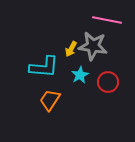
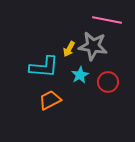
yellow arrow: moved 2 px left
orange trapezoid: rotated 30 degrees clockwise
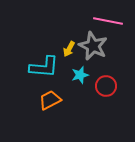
pink line: moved 1 px right, 1 px down
gray star: rotated 16 degrees clockwise
cyan star: rotated 12 degrees clockwise
red circle: moved 2 px left, 4 px down
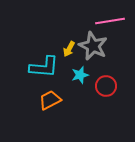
pink line: moved 2 px right; rotated 20 degrees counterclockwise
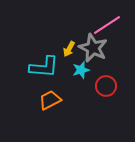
pink line: moved 3 px left, 4 px down; rotated 24 degrees counterclockwise
gray star: moved 2 px down
cyan star: moved 1 px right, 5 px up
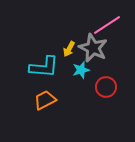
red circle: moved 1 px down
orange trapezoid: moved 5 px left
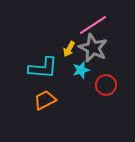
pink line: moved 14 px left
cyan L-shape: moved 1 px left, 1 px down
red circle: moved 2 px up
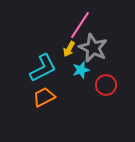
pink line: moved 13 px left; rotated 24 degrees counterclockwise
cyan L-shape: rotated 32 degrees counterclockwise
orange trapezoid: moved 1 px left, 3 px up
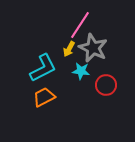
cyan star: moved 1 px down; rotated 24 degrees clockwise
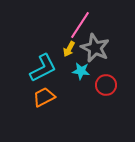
gray star: moved 2 px right
